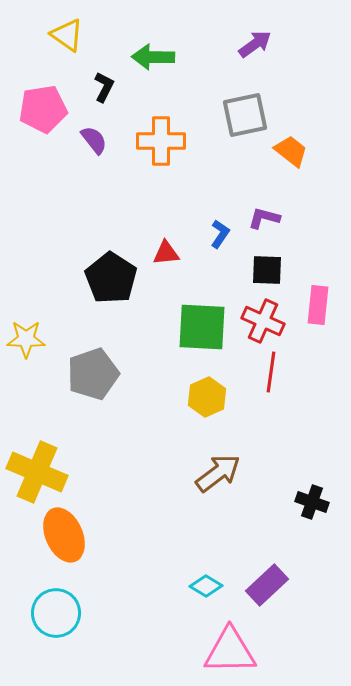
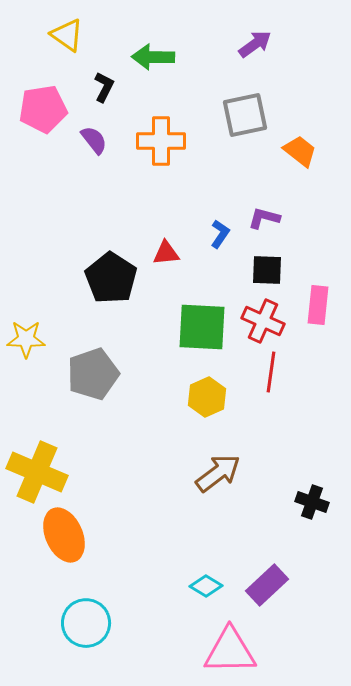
orange trapezoid: moved 9 px right
cyan circle: moved 30 px right, 10 px down
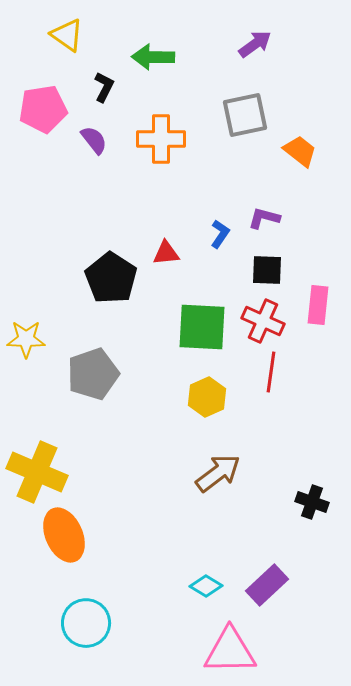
orange cross: moved 2 px up
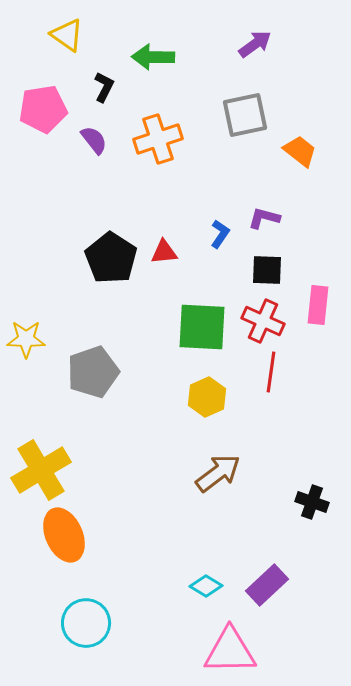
orange cross: moved 3 px left; rotated 18 degrees counterclockwise
red triangle: moved 2 px left, 1 px up
black pentagon: moved 20 px up
gray pentagon: moved 2 px up
yellow cross: moved 4 px right, 2 px up; rotated 36 degrees clockwise
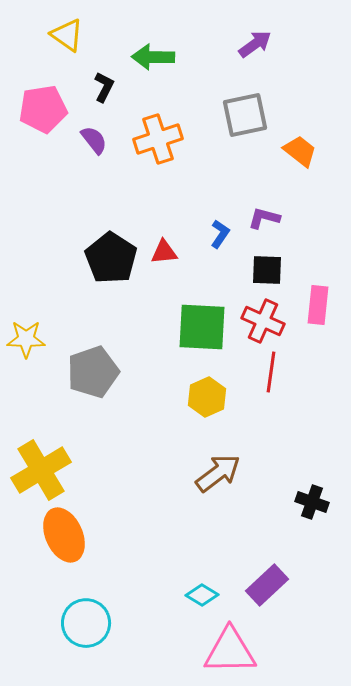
cyan diamond: moved 4 px left, 9 px down
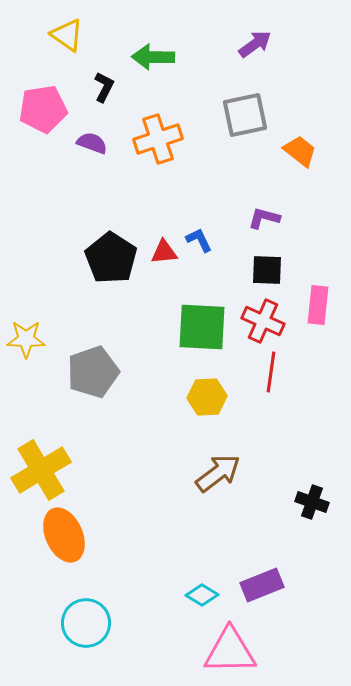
purple semicircle: moved 2 px left, 3 px down; rotated 32 degrees counterclockwise
blue L-shape: moved 21 px left, 6 px down; rotated 60 degrees counterclockwise
yellow hexagon: rotated 21 degrees clockwise
purple rectangle: moved 5 px left; rotated 21 degrees clockwise
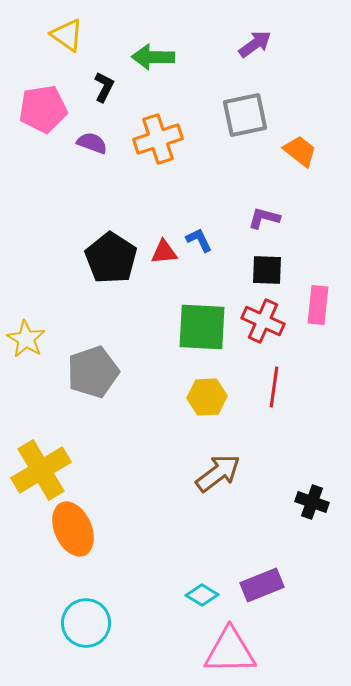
yellow star: rotated 30 degrees clockwise
red line: moved 3 px right, 15 px down
orange ellipse: moved 9 px right, 6 px up
